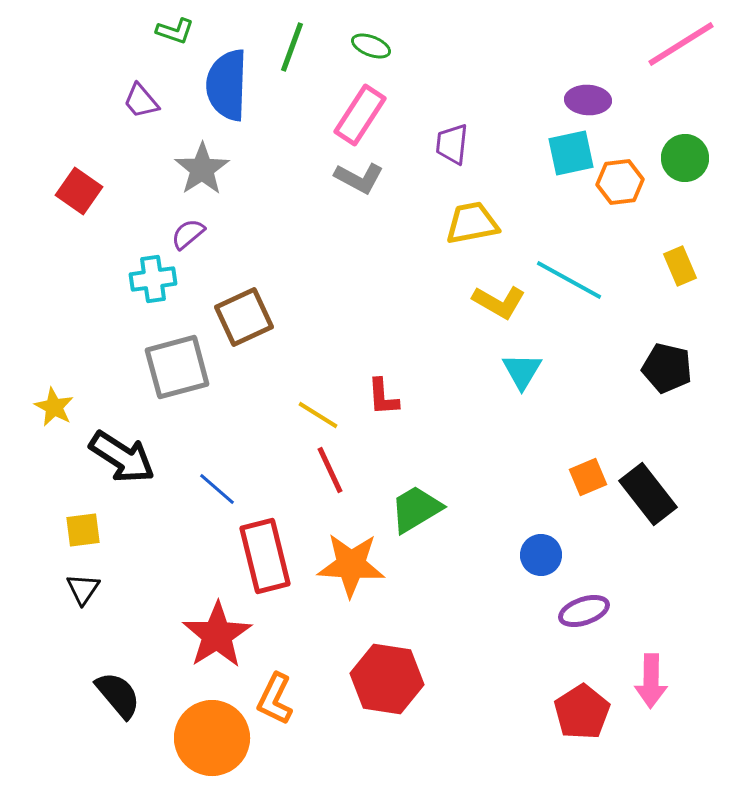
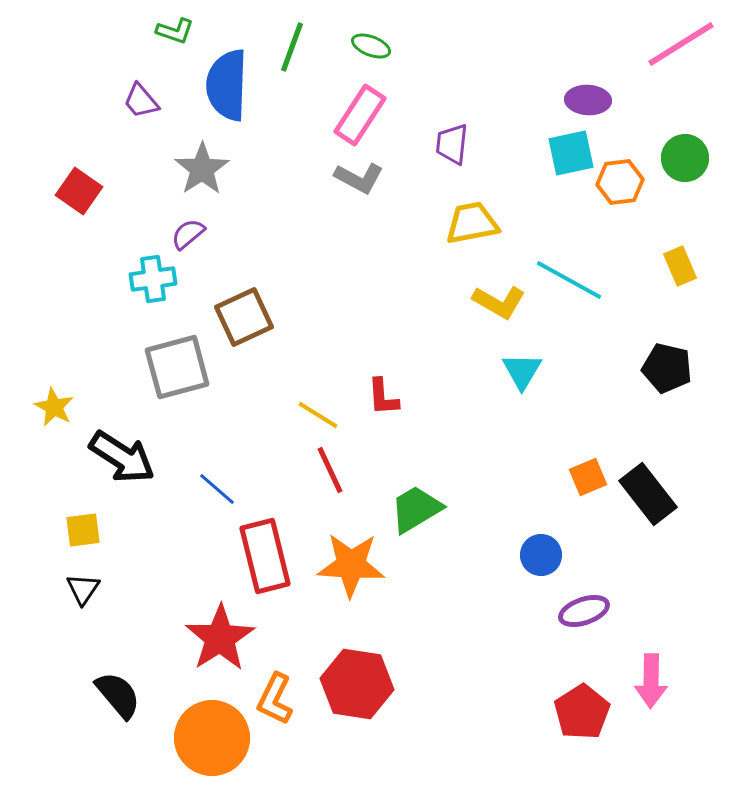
red star at (217, 635): moved 3 px right, 3 px down
red hexagon at (387, 679): moved 30 px left, 5 px down
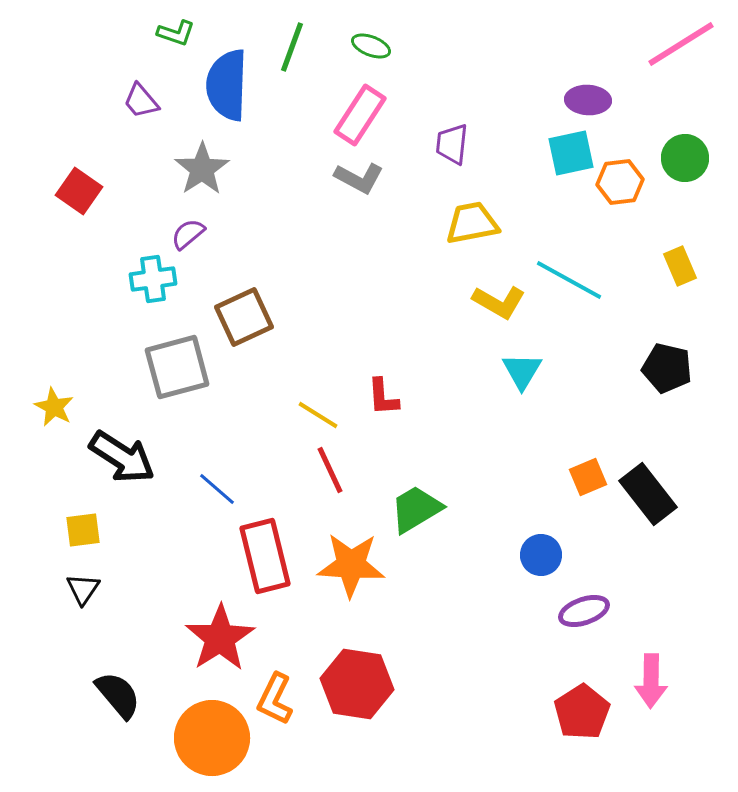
green L-shape at (175, 31): moved 1 px right, 2 px down
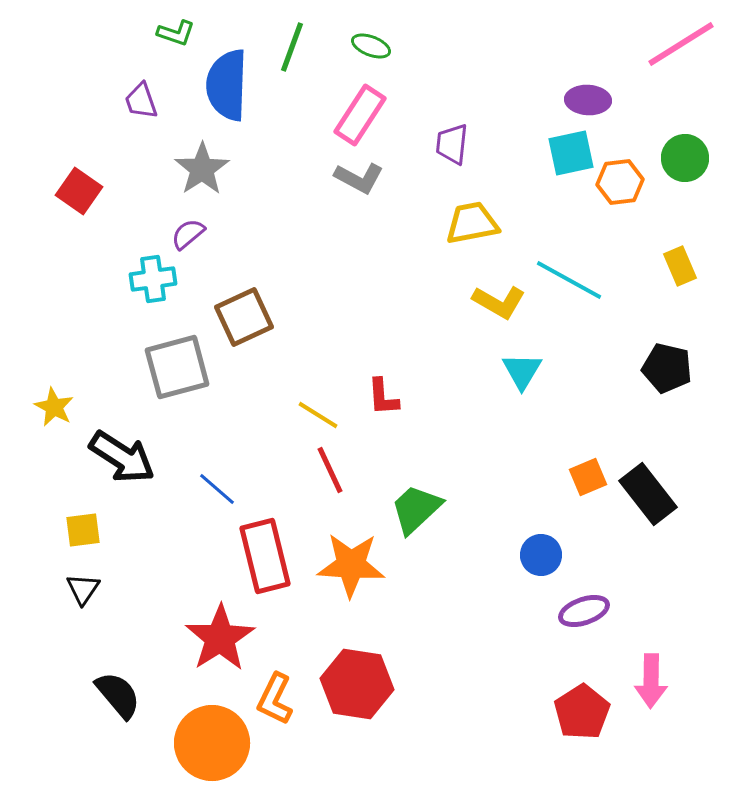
purple trapezoid at (141, 101): rotated 21 degrees clockwise
green trapezoid at (416, 509): rotated 12 degrees counterclockwise
orange circle at (212, 738): moved 5 px down
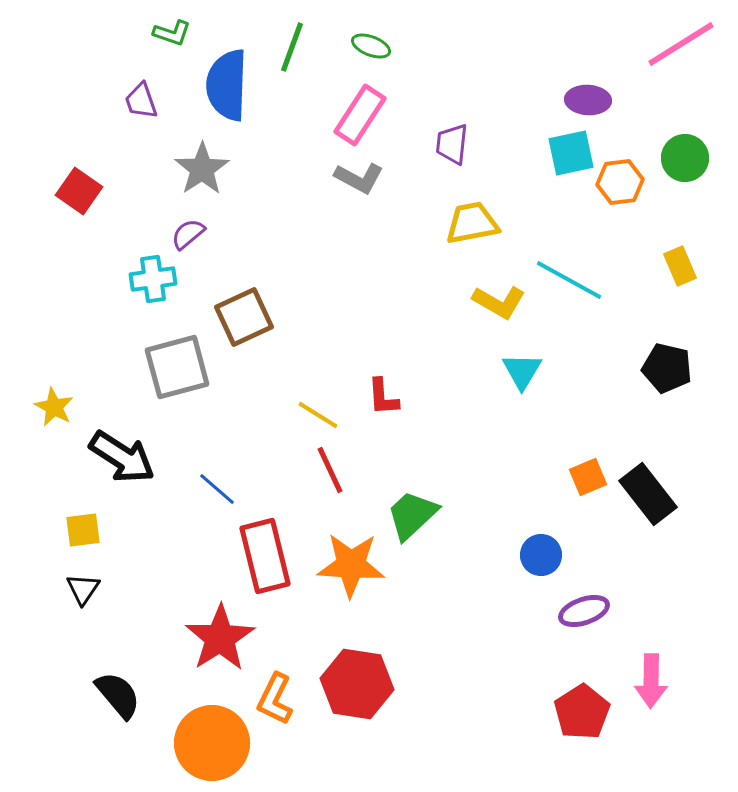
green L-shape at (176, 33): moved 4 px left
green trapezoid at (416, 509): moved 4 px left, 6 px down
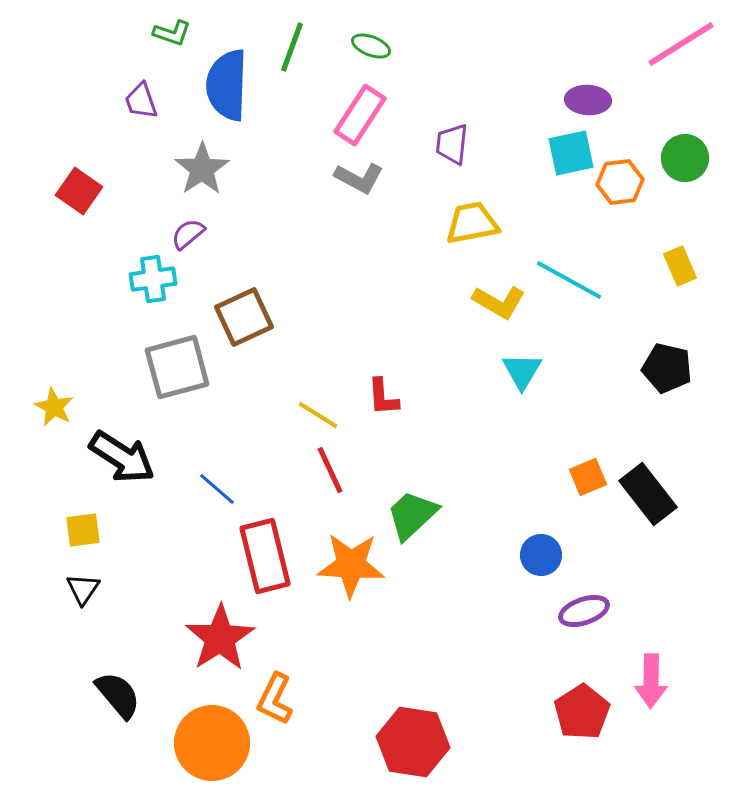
red hexagon at (357, 684): moved 56 px right, 58 px down
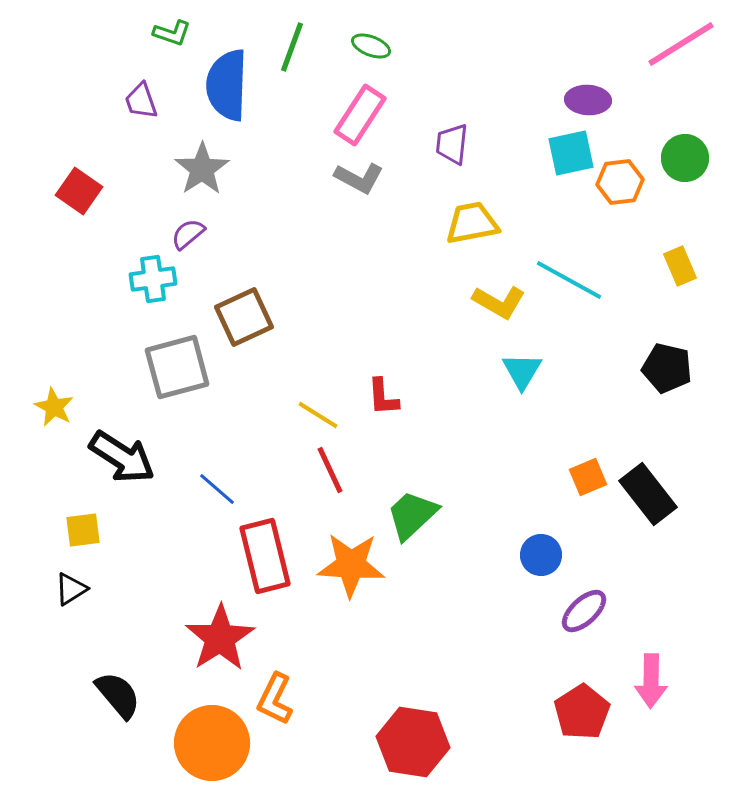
black triangle at (83, 589): moved 12 px left; rotated 24 degrees clockwise
purple ellipse at (584, 611): rotated 24 degrees counterclockwise
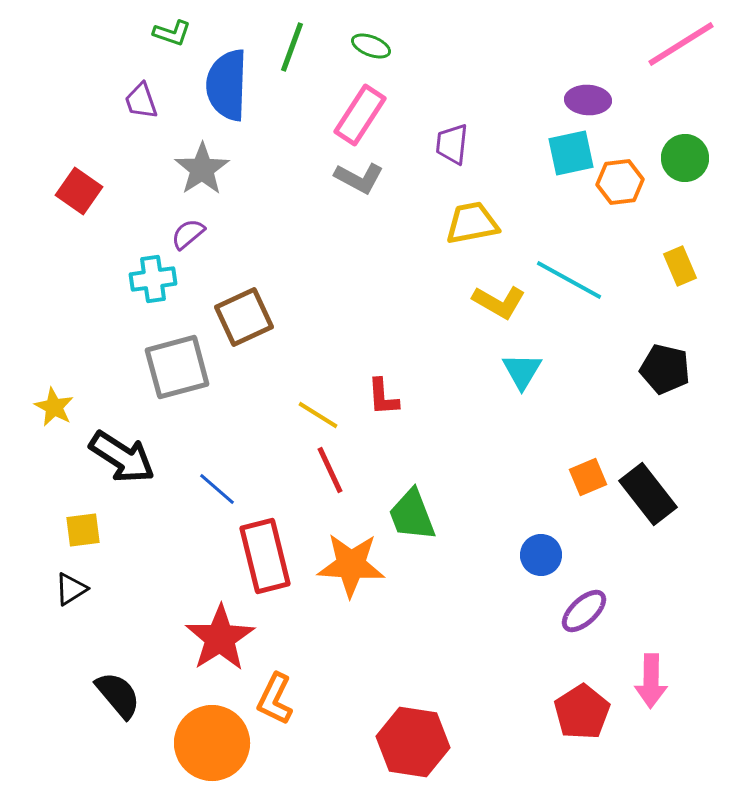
black pentagon at (667, 368): moved 2 px left, 1 px down
green trapezoid at (412, 515): rotated 68 degrees counterclockwise
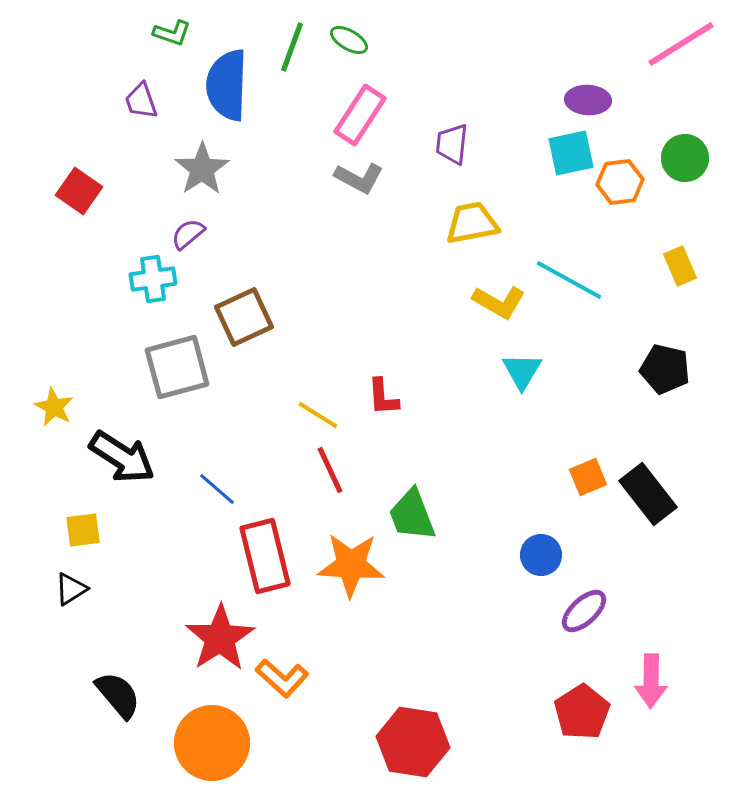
green ellipse at (371, 46): moved 22 px left, 6 px up; rotated 9 degrees clockwise
orange L-shape at (275, 699): moved 7 px right, 21 px up; rotated 74 degrees counterclockwise
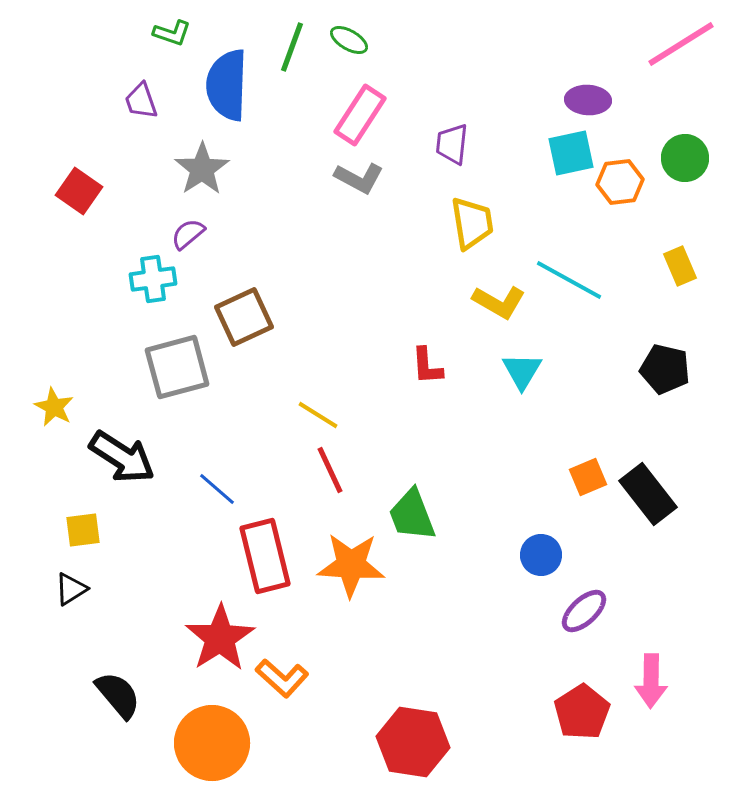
yellow trapezoid at (472, 223): rotated 92 degrees clockwise
red L-shape at (383, 397): moved 44 px right, 31 px up
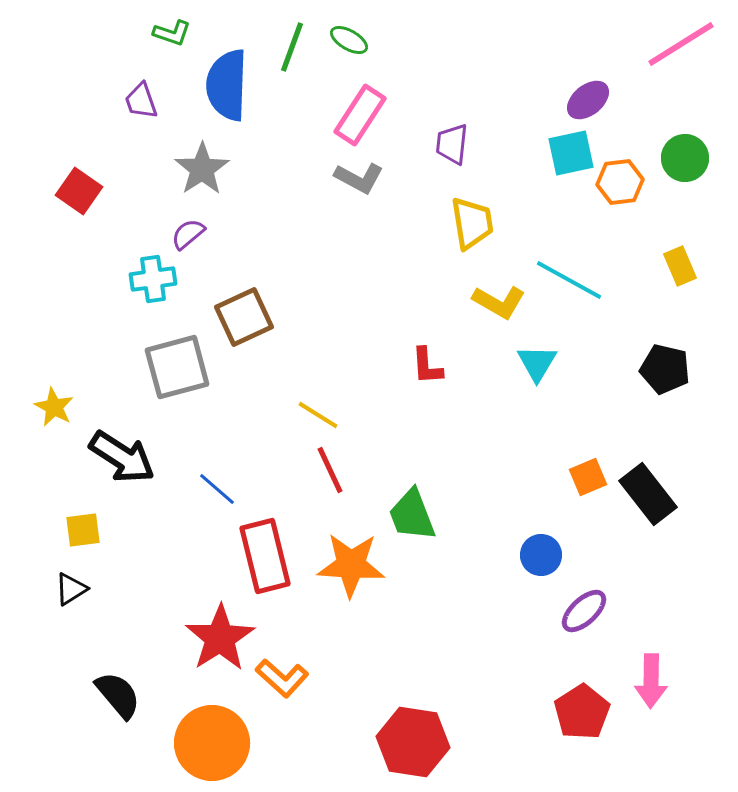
purple ellipse at (588, 100): rotated 42 degrees counterclockwise
cyan triangle at (522, 371): moved 15 px right, 8 px up
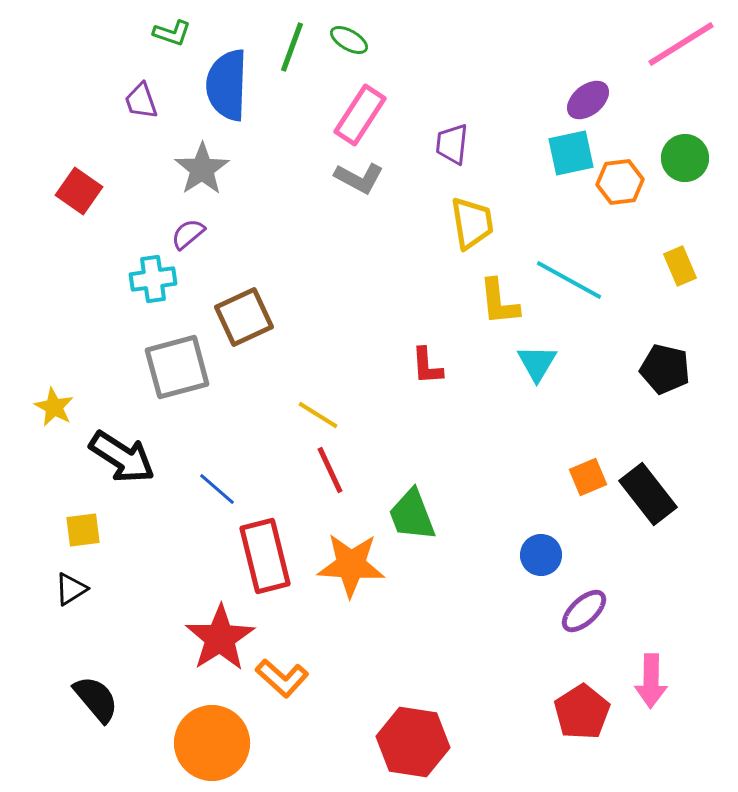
yellow L-shape at (499, 302): rotated 54 degrees clockwise
black semicircle at (118, 695): moved 22 px left, 4 px down
